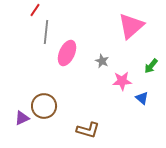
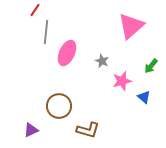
pink star: rotated 12 degrees counterclockwise
blue triangle: moved 2 px right, 1 px up
brown circle: moved 15 px right
purple triangle: moved 9 px right, 12 px down
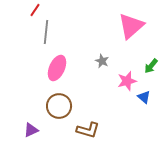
pink ellipse: moved 10 px left, 15 px down
pink star: moved 5 px right
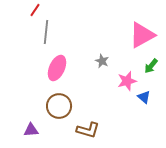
pink triangle: moved 11 px right, 9 px down; rotated 12 degrees clockwise
purple triangle: rotated 21 degrees clockwise
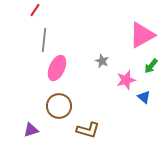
gray line: moved 2 px left, 8 px down
pink star: moved 1 px left, 1 px up
purple triangle: rotated 14 degrees counterclockwise
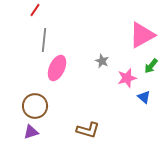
pink star: moved 1 px right, 2 px up
brown circle: moved 24 px left
purple triangle: moved 2 px down
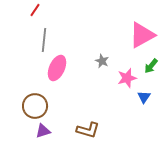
blue triangle: rotated 24 degrees clockwise
purple triangle: moved 12 px right, 1 px up
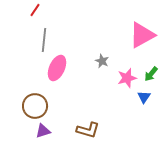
green arrow: moved 8 px down
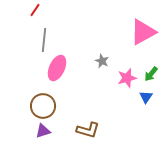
pink triangle: moved 1 px right, 3 px up
blue triangle: moved 2 px right
brown circle: moved 8 px right
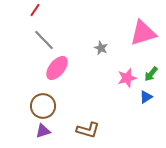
pink triangle: moved 1 px down; rotated 12 degrees clockwise
gray line: rotated 50 degrees counterclockwise
gray star: moved 1 px left, 13 px up
pink ellipse: rotated 15 degrees clockwise
blue triangle: rotated 24 degrees clockwise
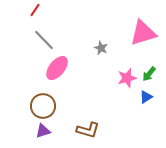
green arrow: moved 2 px left
